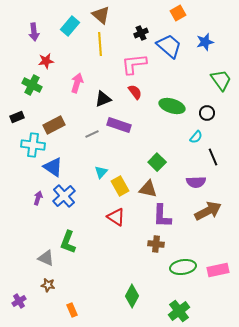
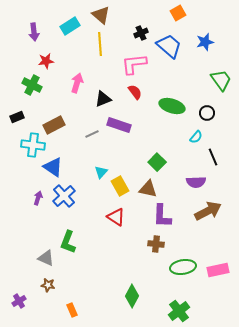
cyan rectangle at (70, 26): rotated 18 degrees clockwise
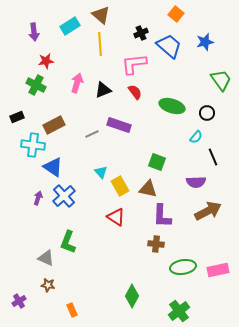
orange square at (178, 13): moved 2 px left, 1 px down; rotated 21 degrees counterclockwise
green cross at (32, 85): moved 4 px right
black triangle at (103, 99): moved 9 px up
green square at (157, 162): rotated 24 degrees counterclockwise
cyan triangle at (101, 172): rotated 24 degrees counterclockwise
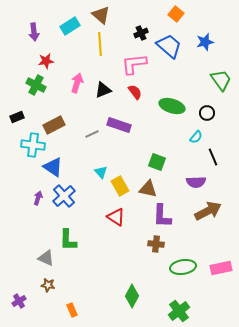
green L-shape at (68, 242): moved 2 px up; rotated 20 degrees counterclockwise
pink rectangle at (218, 270): moved 3 px right, 2 px up
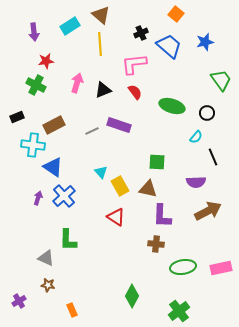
gray line at (92, 134): moved 3 px up
green square at (157, 162): rotated 18 degrees counterclockwise
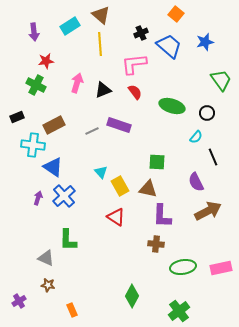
purple semicircle at (196, 182): rotated 66 degrees clockwise
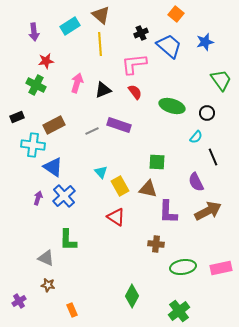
purple L-shape at (162, 216): moved 6 px right, 4 px up
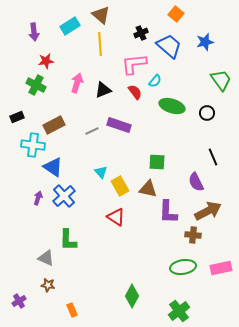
cyan semicircle at (196, 137): moved 41 px left, 56 px up
brown cross at (156, 244): moved 37 px right, 9 px up
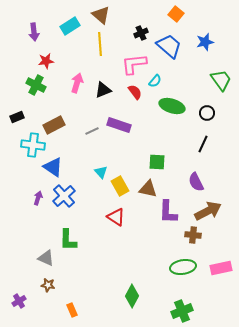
black line at (213, 157): moved 10 px left, 13 px up; rotated 48 degrees clockwise
green cross at (179, 311): moved 3 px right; rotated 15 degrees clockwise
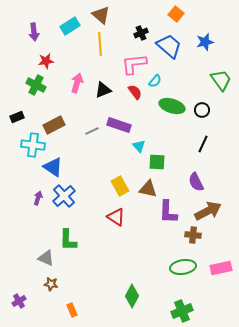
black circle at (207, 113): moved 5 px left, 3 px up
cyan triangle at (101, 172): moved 38 px right, 26 px up
brown star at (48, 285): moved 3 px right, 1 px up
